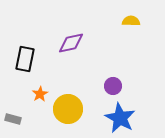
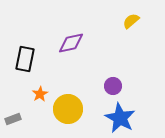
yellow semicircle: rotated 42 degrees counterclockwise
gray rectangle: rotated 35 degrees counterclockwise
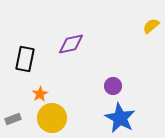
yellow semicircle: moved 20 px right, 5 px down
purple diamond: moved 1 px down
yellow circle: moved 16 px left, 9 px down
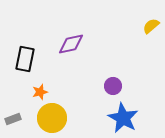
orange star: moved 2 px up; rotated 14 degrees clockwise
blue star: moved 3 px right
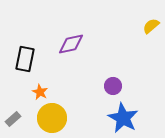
orange star: rotated 28 degrees counterclockwise
gray rectangle: rotated 21 degrees counterclockwise
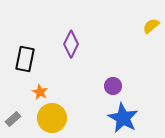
purple diamond: rotated 52 degrees counterclockwise
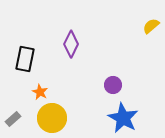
purple circle: moved 1 px up
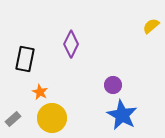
blue star: moved 1 px left, 3 px up
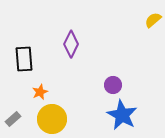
yellow semicircle: moved 2 px right, 6 px up
black rectangle: moved 1 px left; rotated 15 degrees counterclockwise
orange star: rotated 21 degrees clockwise
yellow circle: moved 1 px down
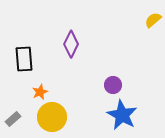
yellow circle: moved 2 px up
